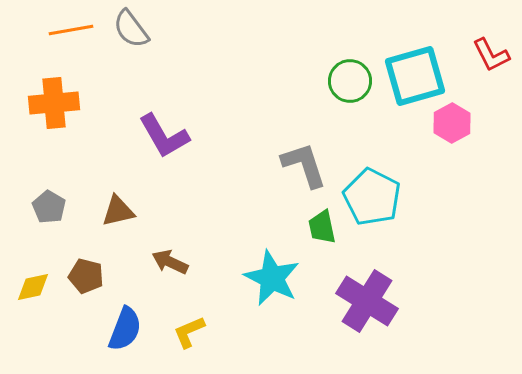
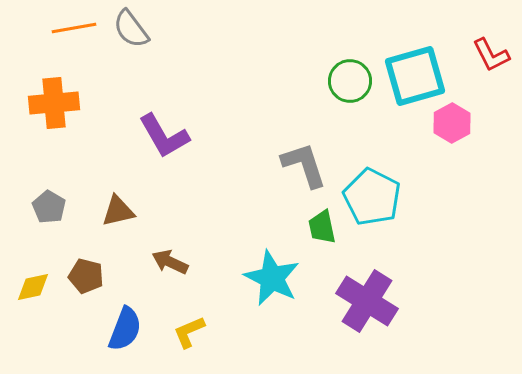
orange line: moved 3 px right, 2 px up
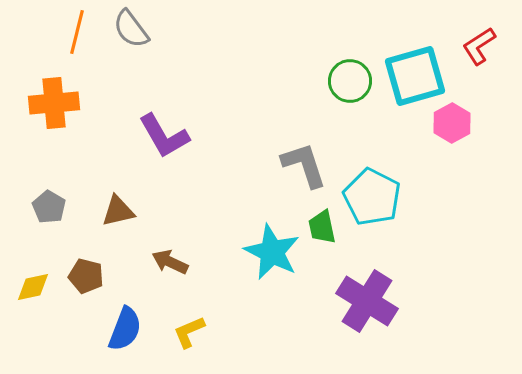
orange line: moved 3 px right, 4 px down; rotated 66 degrees counterclockwise
red L-shape: moved 12 px left, 9 px up; rotated 84 degrees clockwise
cyan star: moved 26 px up
